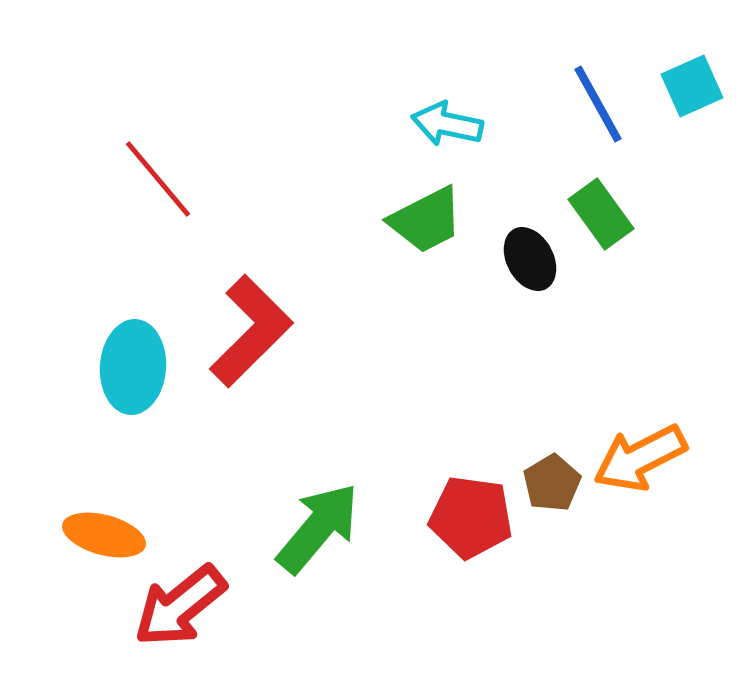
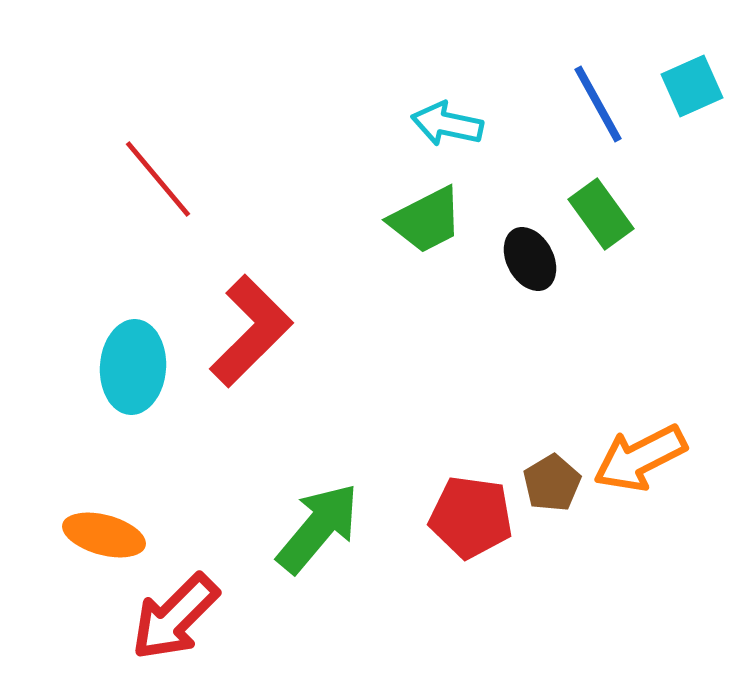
red arrow: moved 5 px left, 11 px down; rotated 6 degrees counterclockwise
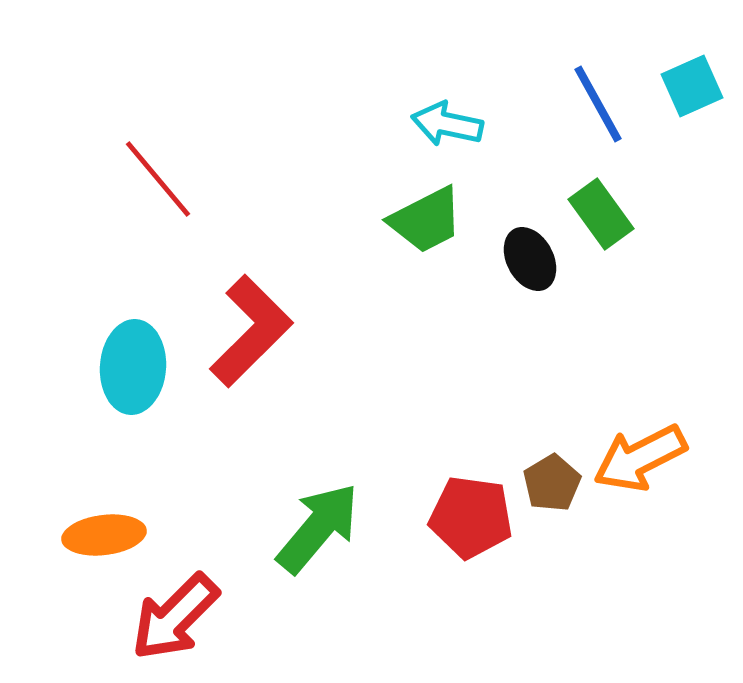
orange ellipse: rotated 22 degrees counterclockwise
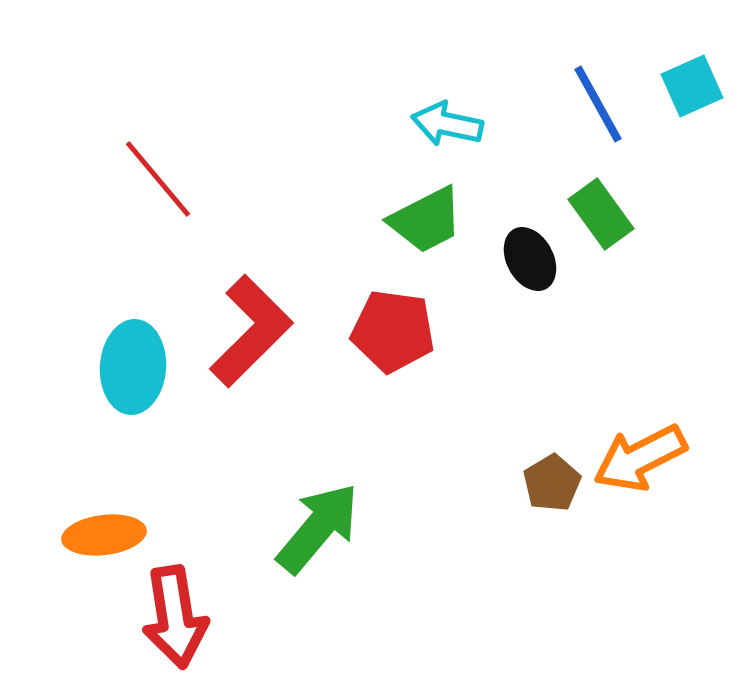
red pentagon: moved 78 px left, 186 px up
red arrow: rotated 54 degrees counterclockwise
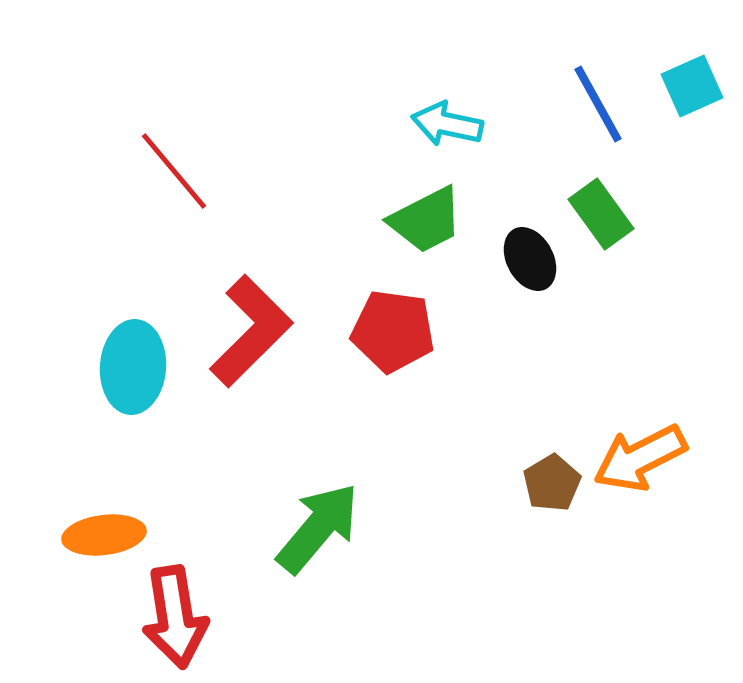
red line: moved 16 px right, 8 px up
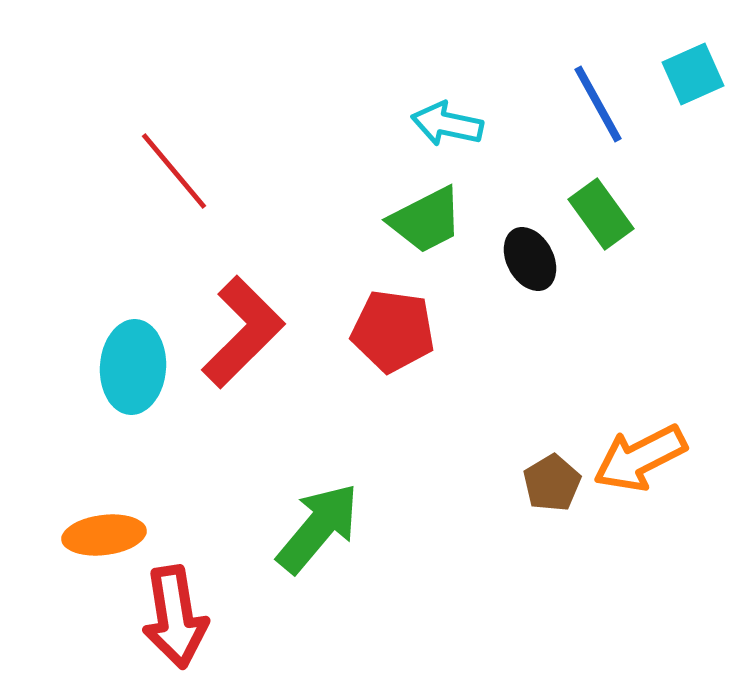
cyan square: moved 1 px right, 12 px up
red L-shape: moved 8 px left, 1 px down
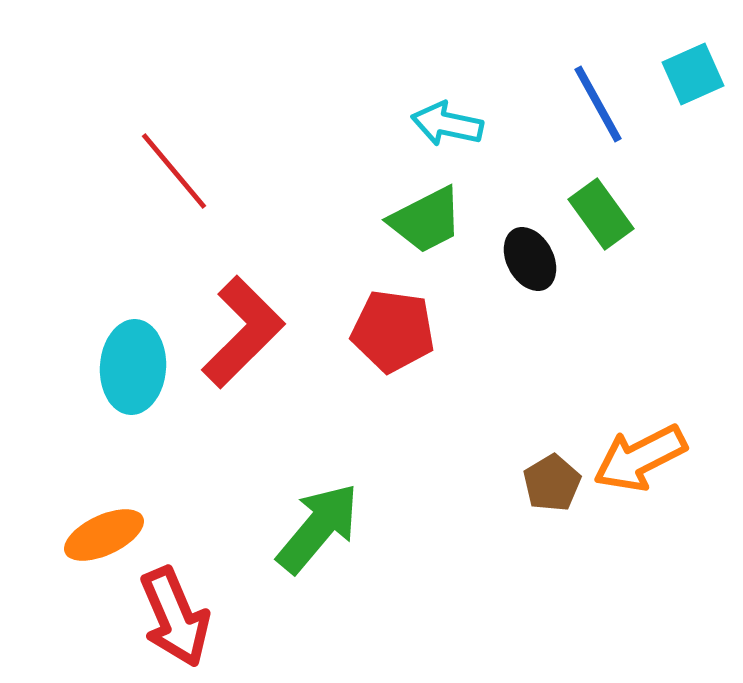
orange ellipse: rotated 18 degrees counterclockwise
red arrow: rotated 14 degrees counterclockwise
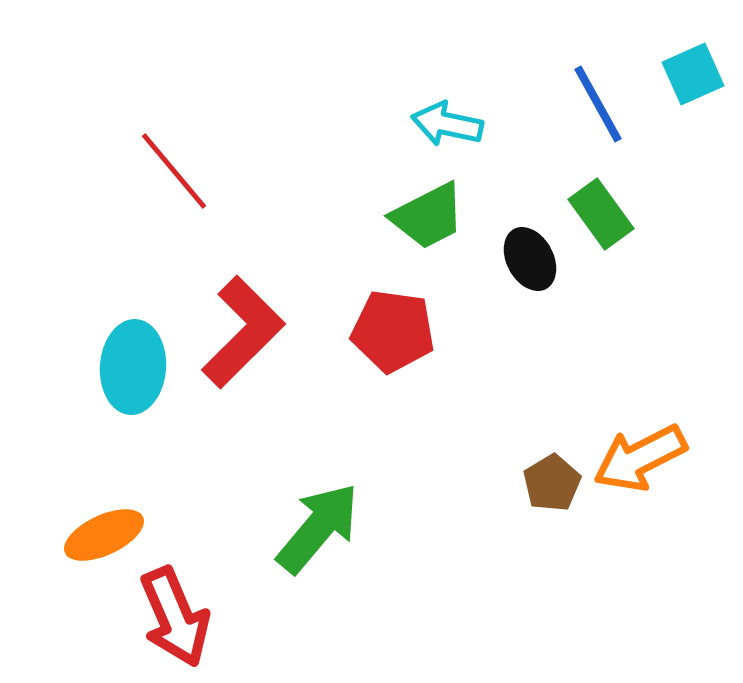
green trapezoid: moved 2 px right, 4 px up
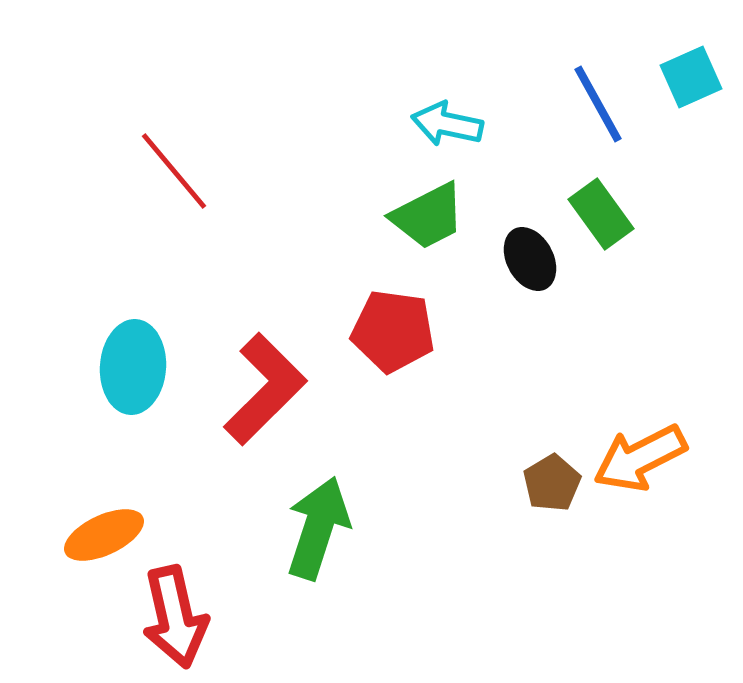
cyan square: moved 2 px left, 3 px down
red L-shape: moved 22 px right, 57 px down
green arrow: rotated 22 degrees counterclockwise
red arrow: rotated 10 degrees clockwise
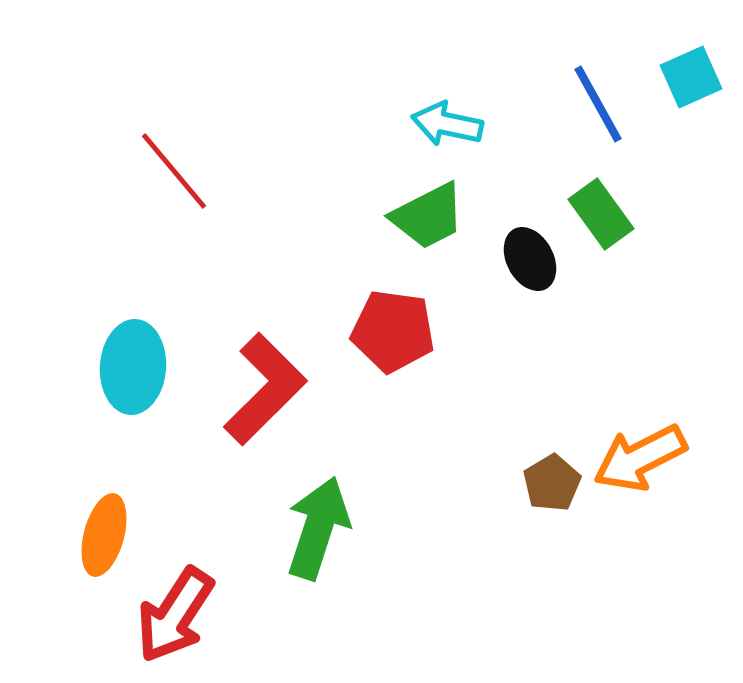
orange ellipse: rotated 50 degrees counterclockwise
red arrow: moved 2 px up; rotated 46 degrees clockwise
